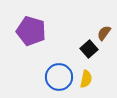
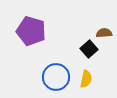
brown semicircle: rotated 49 degrees clockwise
blue circle: moved 3 px left
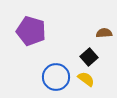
black square: moved 8 px down
yellow semicircle: rotated 66 degrees counterclockwise
